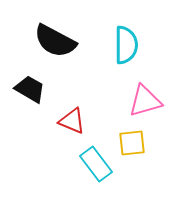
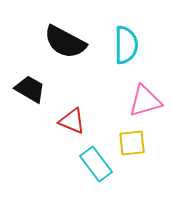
black semicircle: moved 10 px right, 1 px down
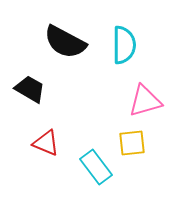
cyan semicircle: moved 2 px left
red triangle: moved 26 px left, 22 px down
cyan rectangle: moved 3 px down
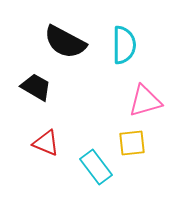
black trapezoid: moved 6 px right, 2 px up
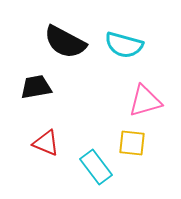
cyan semicircle: rotated 105 degrees clockwise
black trapezoid: rotated 40 degrees counterclockwise
yellow square: rotated 12 degrees clockwise
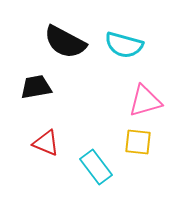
yellow square: moved 6 px right, 1 px up
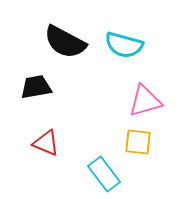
cyan rectangle: moved 8 px right, 7 px down
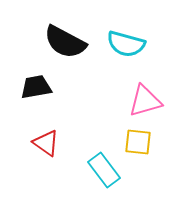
cyan semicircle: moved 2 px right, 1 px up
red triangle: rotated 12 degrees clockwise
cyan rectangle: moved 4 px up
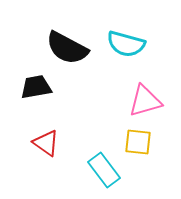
black semicircle: moved 2 px right, 6 px down
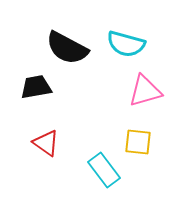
pink triangle: moved 10 px up
